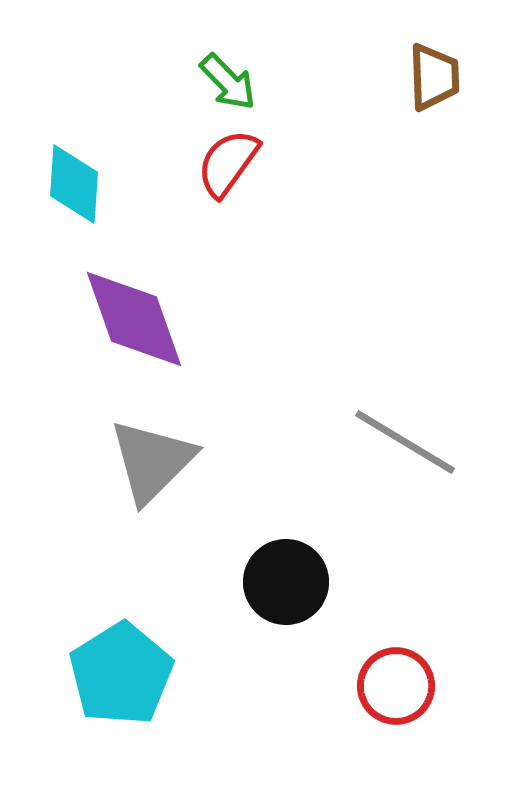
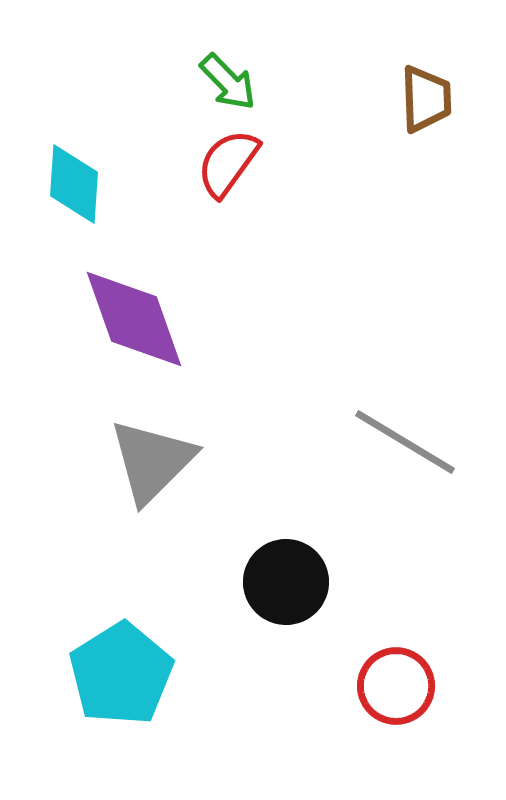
brown trapezoid: moved 8 px left, 22 px down
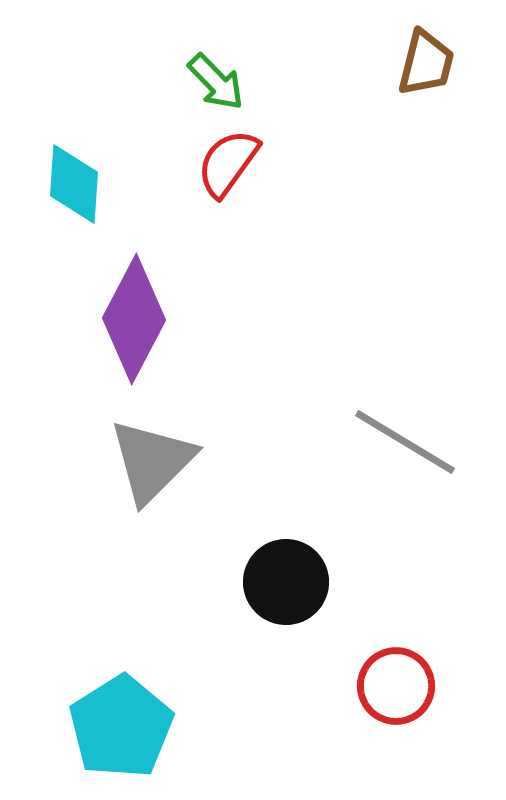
green arrow: moved 12 px left
brown trapezoid: moved 36 px up; rotated 16 degrees clockwise
purple diamond: rotated 47 degrees clockwise
cyan pentagon: moved 53 px down
